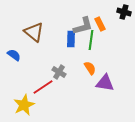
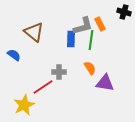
gray cross: rotated 32 degrees counterclockwise
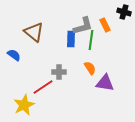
orange rectangle: moved 5 px right, 1 px down
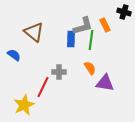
red line: rotated 30 degrees counterclockwise
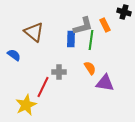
yellow star: moved 2 px right
